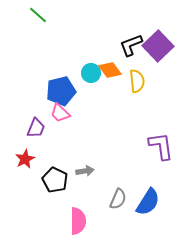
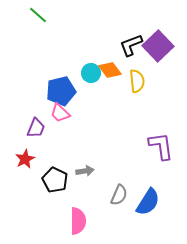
gray semicircle: moved 1 px right, 4 px up
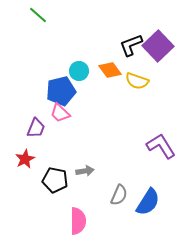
cyan circle: moved 12 px left, 2 px up
yellow semicircle: rotated 115 degrees clockwise
purple L-shape: rotated 24 degrees counterclockwise
black pentagon: rotated 15 degrees counterclockwise
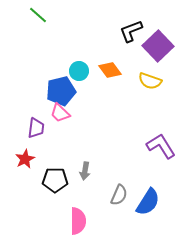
black L-shape: moved 14 px up
yellow semicircle: moved 13 px right
purple trapezoid: rotated 15 degrees counterclockwise
gray arrow: rotated 108 degrees clockwise
black pentagon: rotated 10 degrees counterclockwise
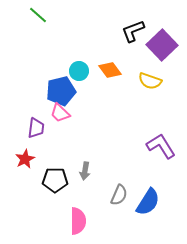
black L-shape: moved 2 px right
purple square: moved 4 px right, 1 px up
